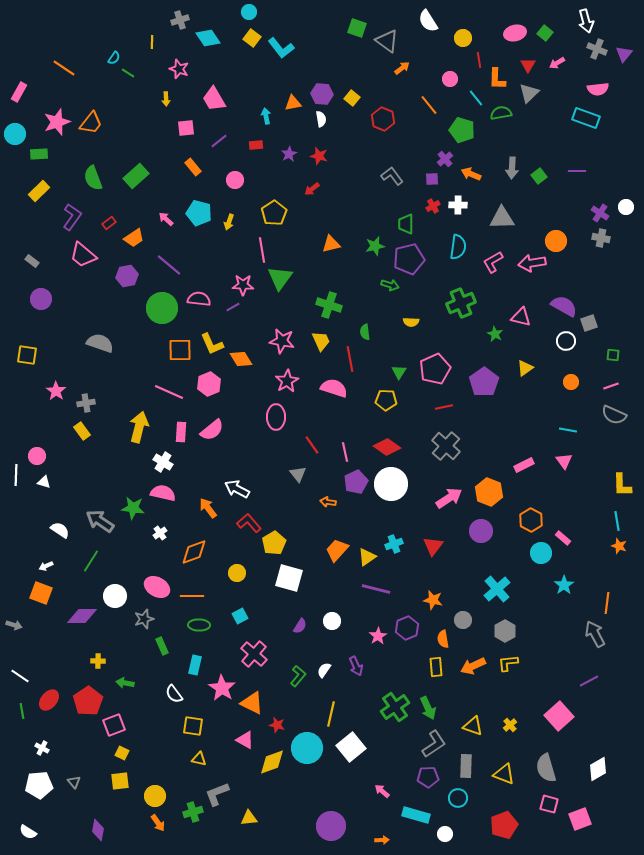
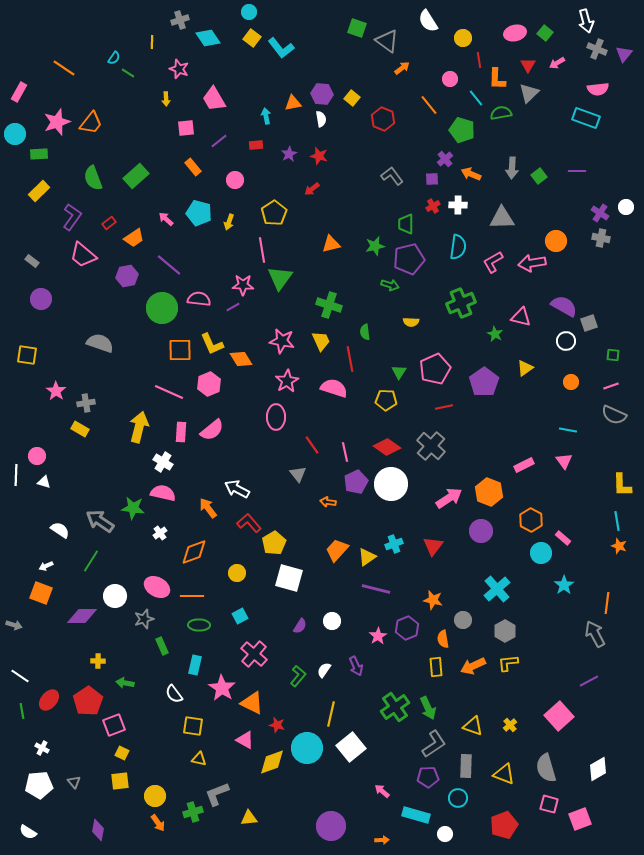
yellow rectangle at (82, 431): moved 2 px left, 2 px up; rotated 24 degrees counterclockwise
gray cross at (446, 446): moved 15 px left
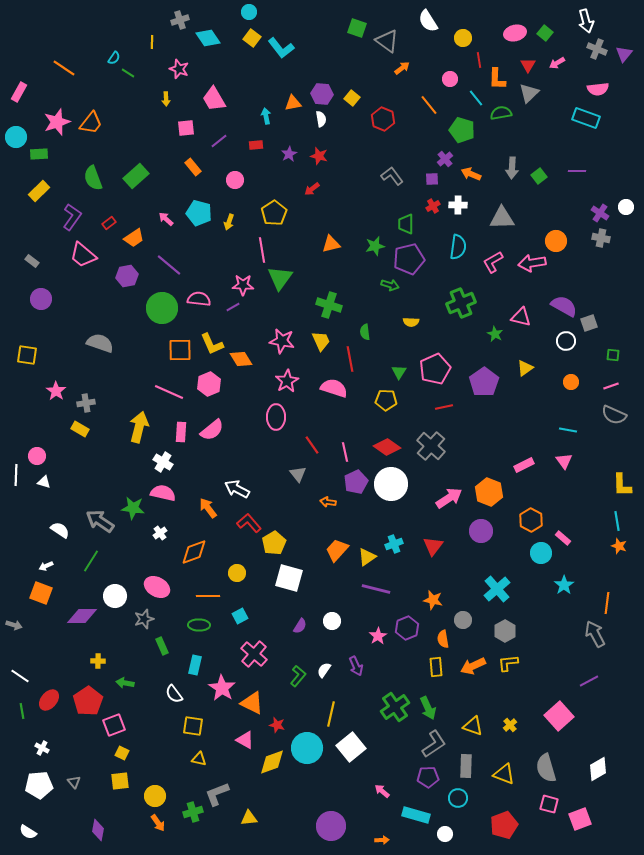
cyan circle at (15, 134): moved 1 px right, 3 px down
orange line at (192, 596): moved 16 px right
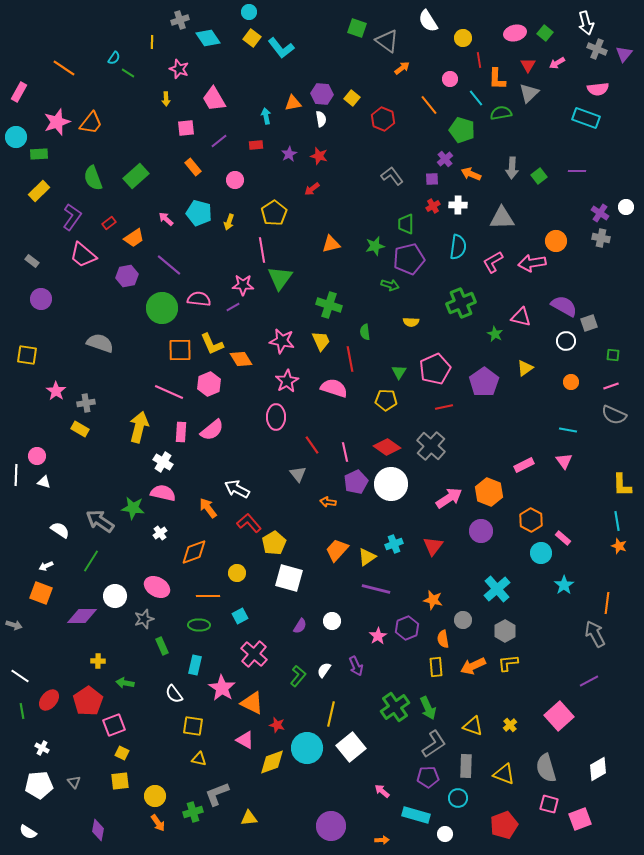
white arrow at (586, 21): moved 2 px down
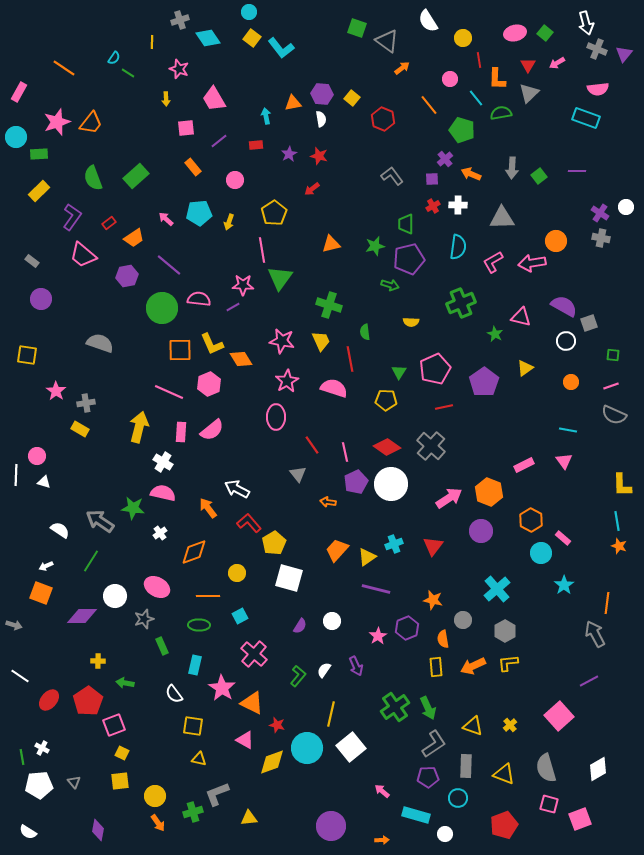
cyan pentagon at (199, 213): rotated 20 degrees counterclockwise
green line at (22, 711): moved 46 px down
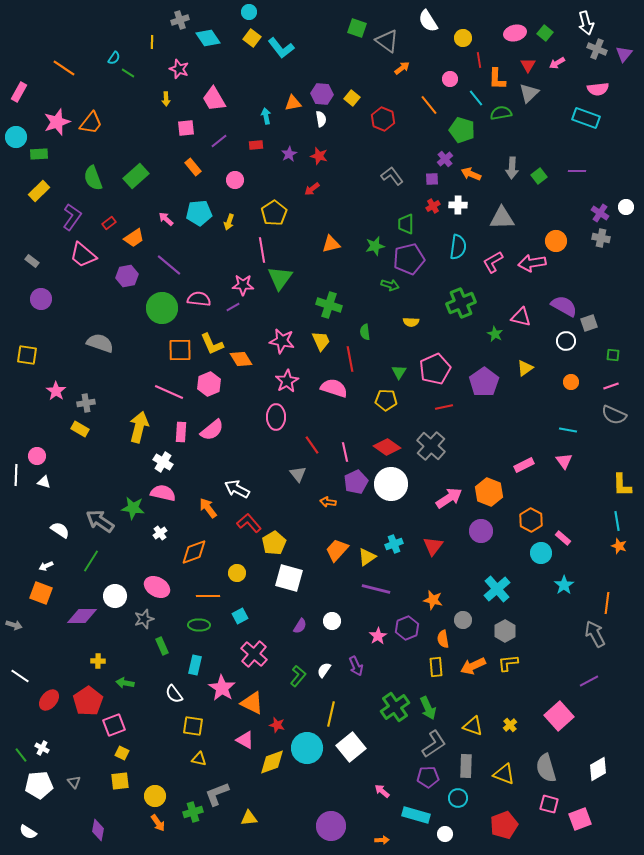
green line at (22, 757): moved 1 px left, 2 px up; rotated 28 degrees counterclockwise
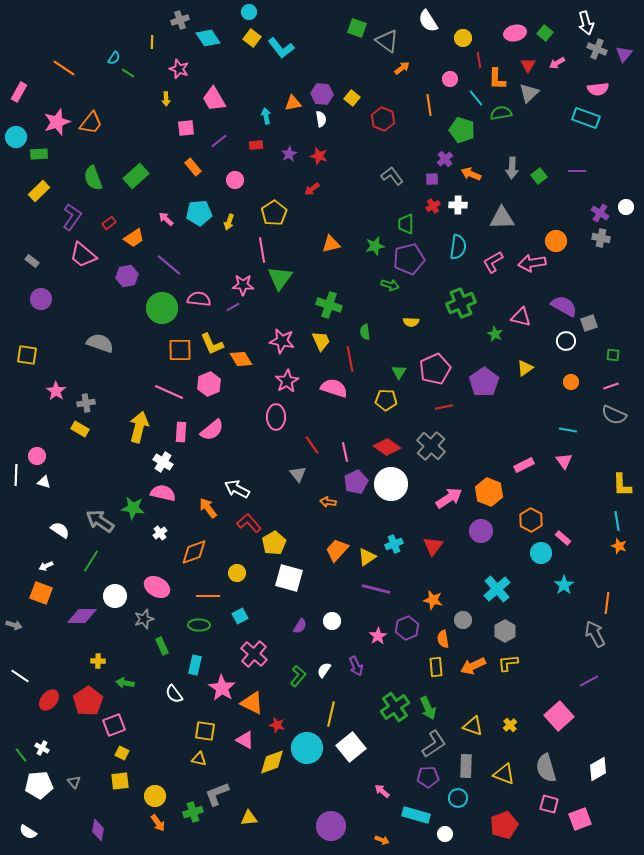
orange line at (429, 105): rotated 30 degrees clockwise
yellow square at (193, 726): moved 12 px right, 5 px down
orange arrow at (382, 840): rotated 24 degrees clockwise
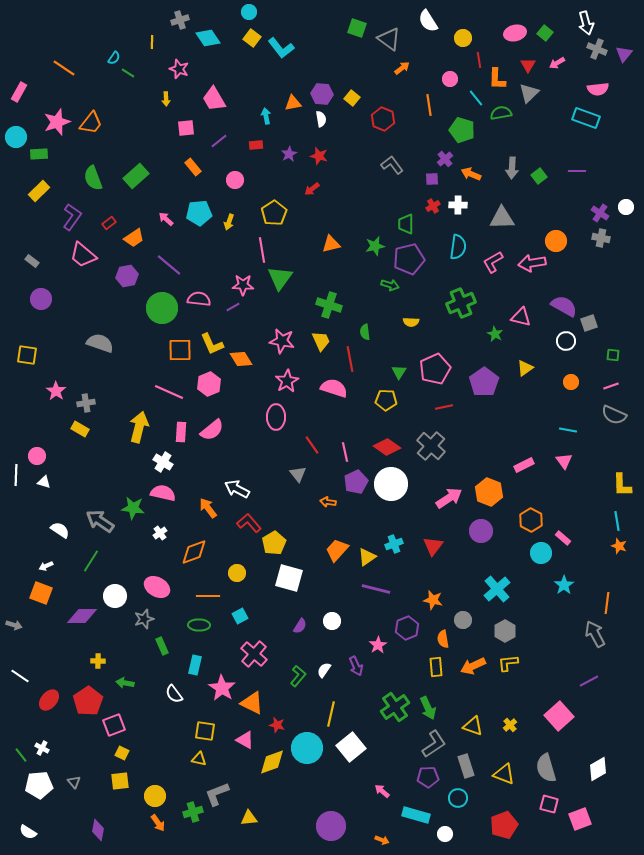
gray triangle at (387, 41): moved 2 px right, 2 px up
gray L-shape at (392, 176): moved 11 px up
pink star at (378, 636): moved 9 px down
gray rectangle at (466, 766): rotated 20 degrees counterclockwise
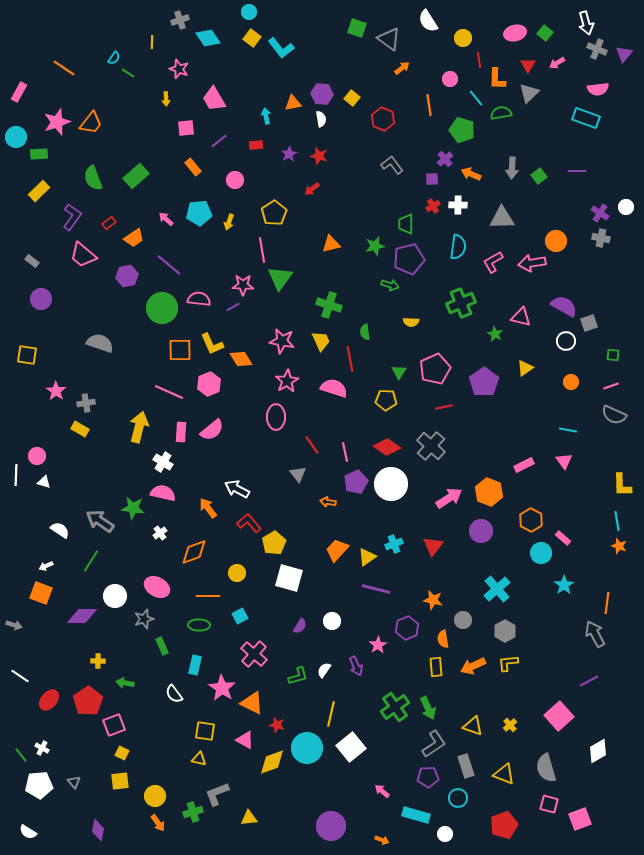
green L-shape at (298, 676): rotated 35 degrees clockwise
white diamond at (598, 769): moved 18 px up
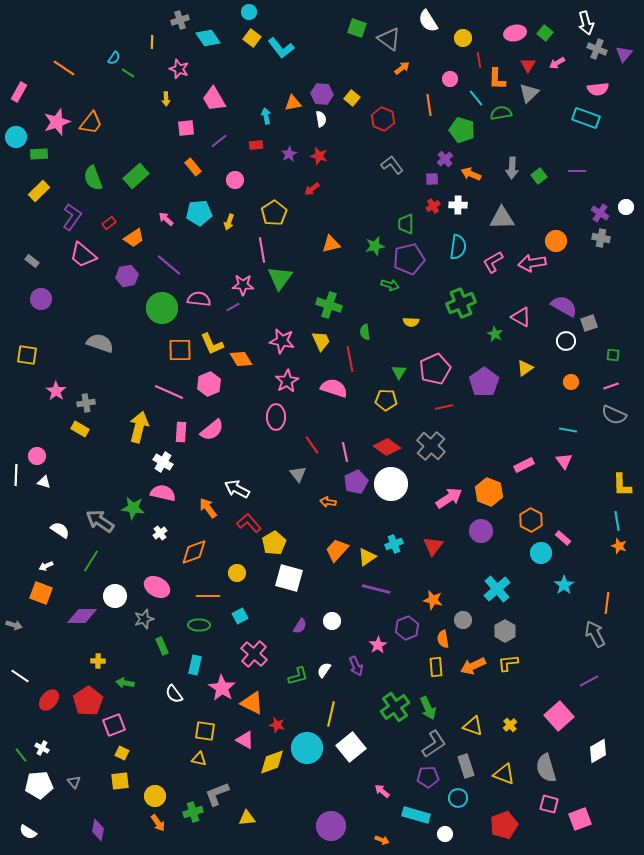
pink triangle at (521, 317): rotated 15 degrees clockwise
yellow triangle at (249, 818): moved 2 px left
